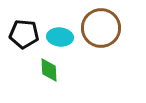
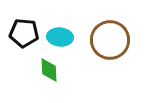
brown circle: moved 9 px right, 12 px down
black pentagon: moved 1 px up
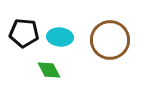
green diamond: rotated 25 degrees counterclockwise
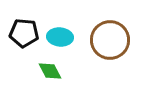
green diamond: moved 1 px right, 1 px down
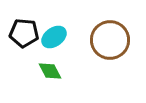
cyan ellipse: moved 6 px left; rotated 40 degrees counterclockwise
